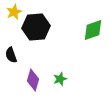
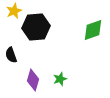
yellow star: moved 1 px up
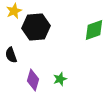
green diamond: moved 1 px right
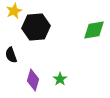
green diamond: rotated 10 degrees clockwise
green star: rotated 16 degrees counterclockwise
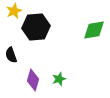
green star: moved 1 px left; rotated 16 degrees clockwise
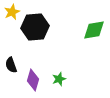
yellow star: moved 2 px left, 1 px down
black hexagon: moved 1 px left
black semicircle: moved 10 px down
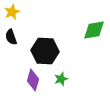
black hexagon: moved 10 px right, 24 px down; rotated 8 degrees clockwise
black semicircle: moved 28 px up
green star: moved 2 px right
